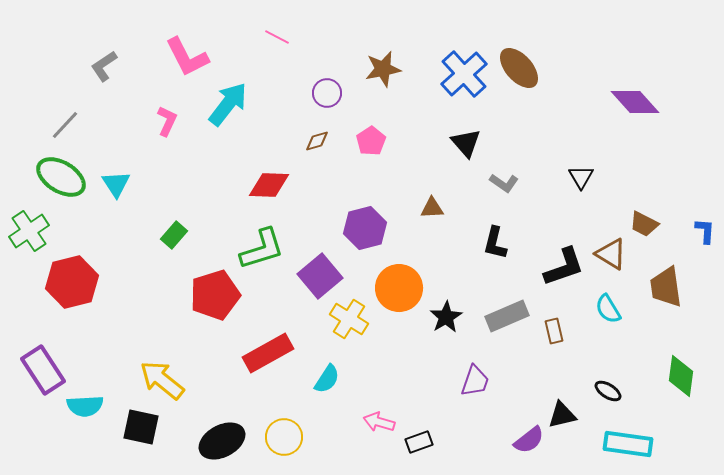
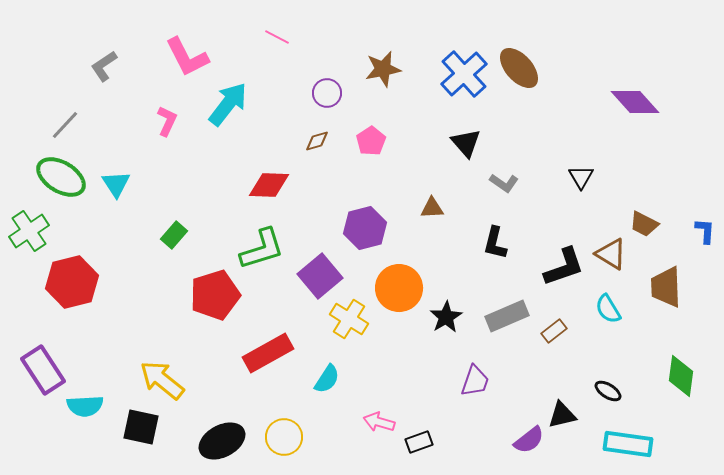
brown trapezoid at (666, 287): rotated 6 degrees clockwise
brown rectangle at (554, 331): rotated 65 degrees clockwise
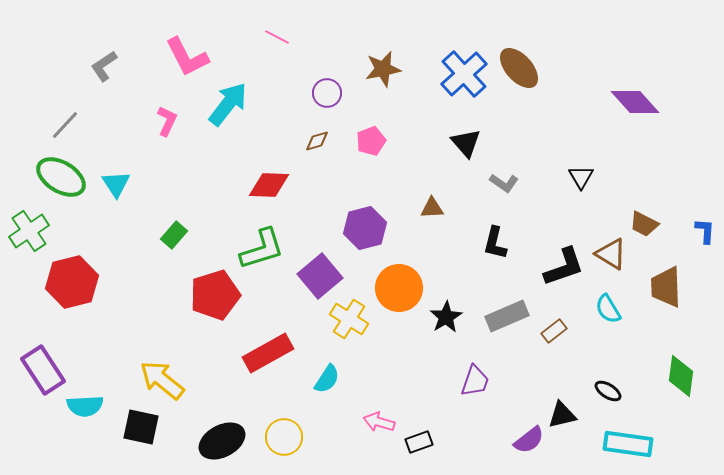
pink pentagon at (371, 141): rotated 12 degrees clockwise
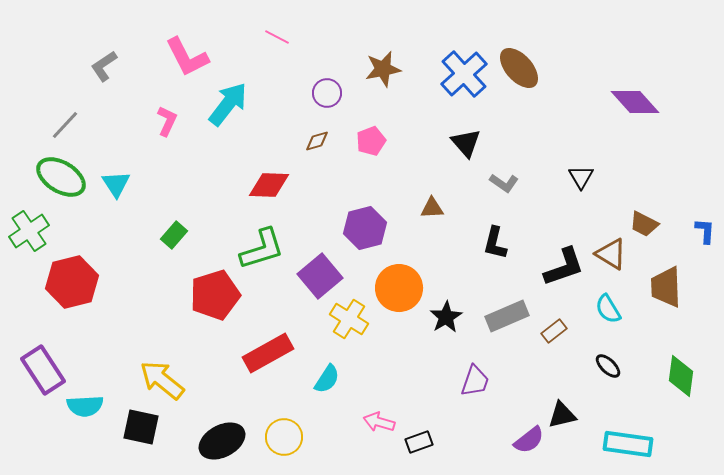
black ellipse at (608, 391): moved 25 px up; rotated 12 degrees clockwise
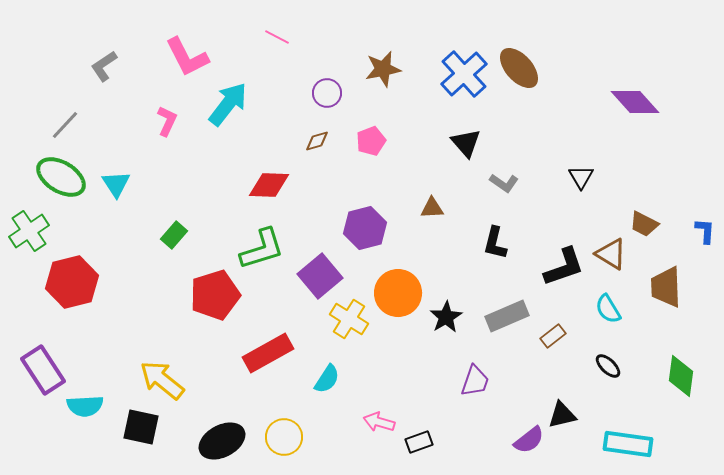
orange circle at (399, 288): moved 1 px left, 5 px down
brown rectangle at (554, 331): moved 1 px left, 5 px down
